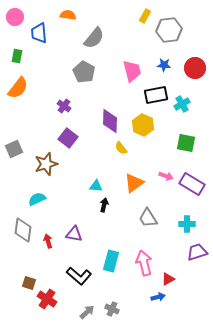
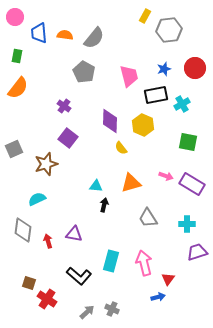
orange semicircle at (68, 15): moved 3 px left, 20 px down
blue star at (164, 65): moved 4 px down; rotated 24 degrees counterclockwise
pink trapezoid at (132, 71): moved 3 px left, 5 px down
green square at (186, 143): moved 2 px right, 1 px up
orange triangle at (134, 183): moved 3 px left; rotated 20 degrees clockwise
red triangle at (168, 279): rotated 24 degrees counterclockwise
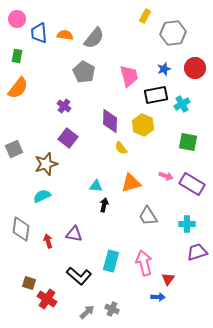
pink circle at (15, 17): moved 2 px right, 2 px down
gray hexagon at (169, 30): moved 4 px right, 3 px down
cyan semicircle at (37, 199): moved 5 px right, 3 px up
gray trapezoid at (148, 218): moved 2 px up
gray diamond at (23, 230): moved 2 px left, 1 px up
blue arrow at (158, 297): rotated 16 degrees clockwise
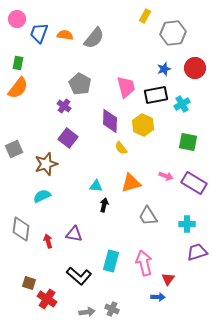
blue trapezoid at (39, 33): rotated 25 degrees clockwise
green rectangle at (17, 56): moved 1 px right, 7 px down
gray pentagon at (84, 72): moved 4 px left, 12 px down
pink trapezoid at (129, 76): moved 3 px left, 11 px down
purple rectangle at (192, 184): moved 2 px right, 1 px up
gray arrow at (87, 312): rotated 35 degrees clockwise
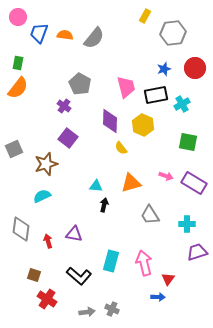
pink circle at (17, 19): moved 1 px right, 2 px up
gray trapezoid at (148, 216): moved 2 px right, 1 px up
brown square at (29, 283): moved 5 px right, 8 px up
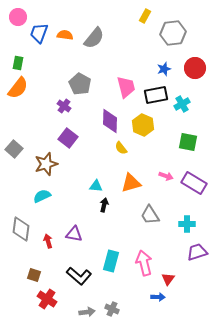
gray square at (14, 149): rotated 24 degrees counterclockwise
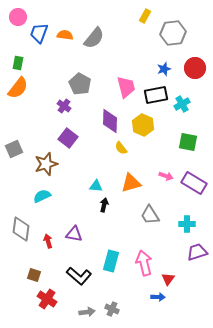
gray square at (14, 149): rotated 24 degrees clockwise
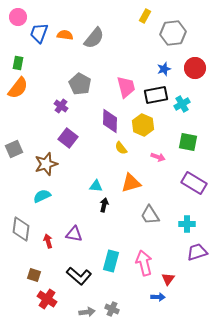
purple cross at (64, 106): moved 3 px left
pink arrow at (166, 176): moved 8 px left, 19 px up
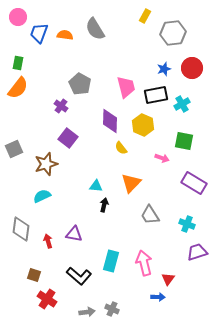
gray semicircle at (94, 38): moved 1 px right, 9 px up; rotated 110 degrees clockwise
red circle at (195, 68): moved 3 px left
green square at (188, 142): moved 4 px left, 1 px up
pink arrow at (158, 157): moved 4 px right, 1 px down
orange triangle at (131, 183): rotated 30 degrees counterclockwise
cyan cross at (187, 224): rotated 21 degrees clockwise
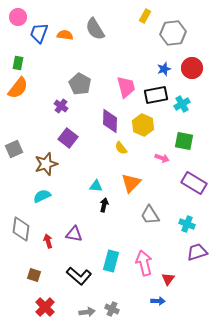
blue arrow at (158, 297): moved 4 px down
red cross at (47, 299): moved 2 px left, 8 px down; rotated 12 degrees clockwise
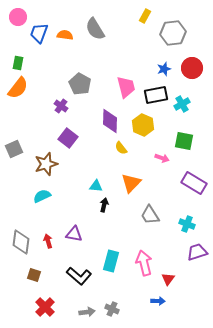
gray diamond at (21, 229): moved 13 px down
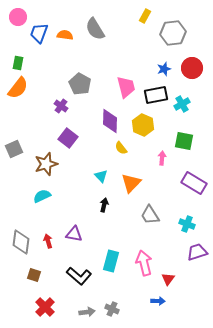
pink arrow at (162, 158): rotated 104 degrees counterclockwise
cyan triangle at (96, 186): moved 5 px right, 10 px up; rotated 40 degrees clockwise
